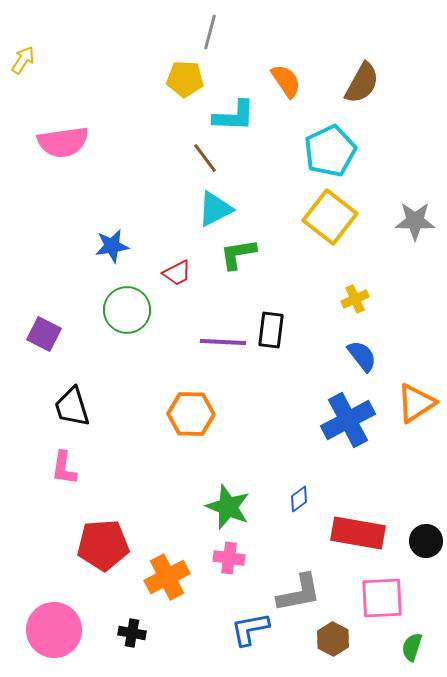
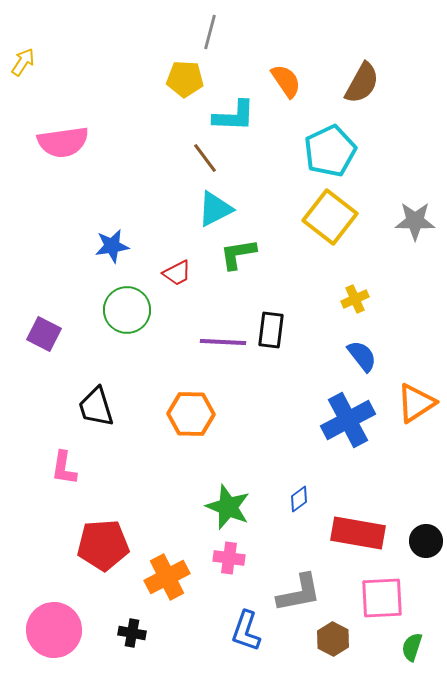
yellow arrow: moved 2 px down
black trapezoid: moved 24 px right
blue L-shape: moved 4 px left, 2 px down; rotated 60 degrees counterclockwise
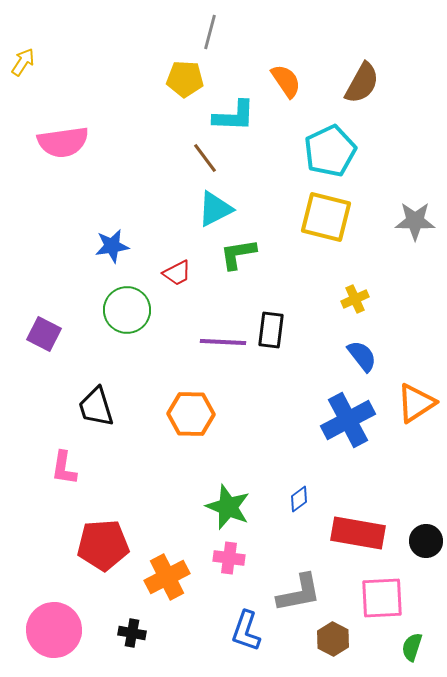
yellow square: moved 4 px left; rotated 24 degrees counterclockwise
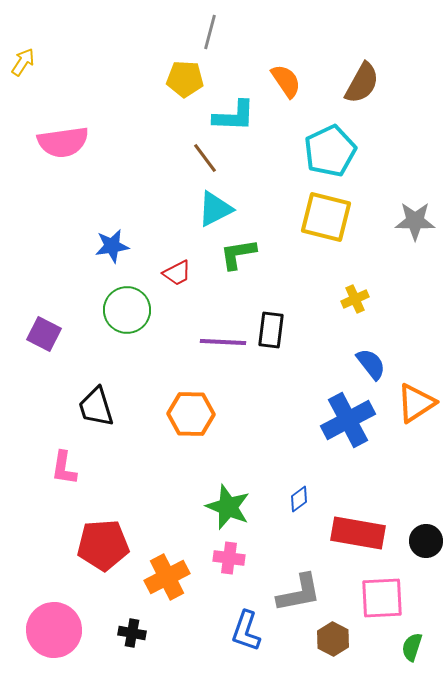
blue semicircle: moved 9 px right, 8 px down
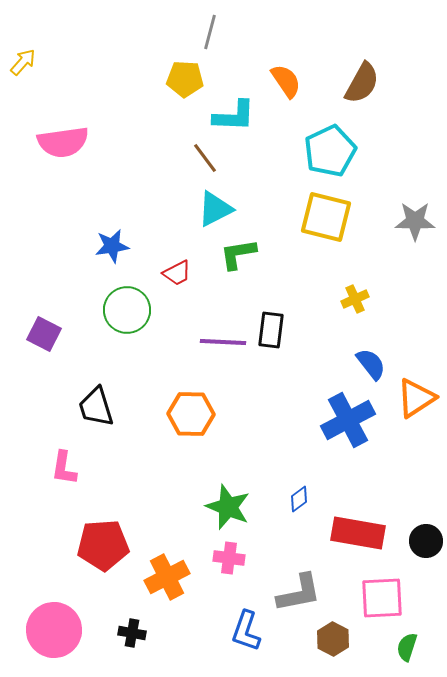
yellow arrow: rotated 8 degrees clockwise
orange triangle: moved 5 px up
green semicircle: moved 5 px left
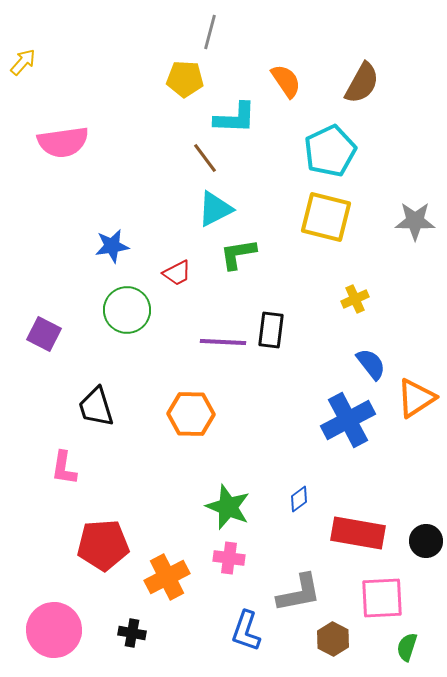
cyan L-shape: moved 1 px right, 2 px down
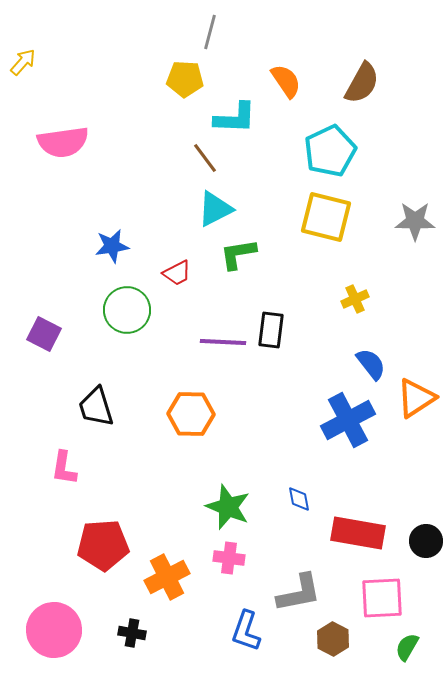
blue diamond: rotated 64 degrees counterclockwise
green semicircle: rotated 12 degrees clockwise
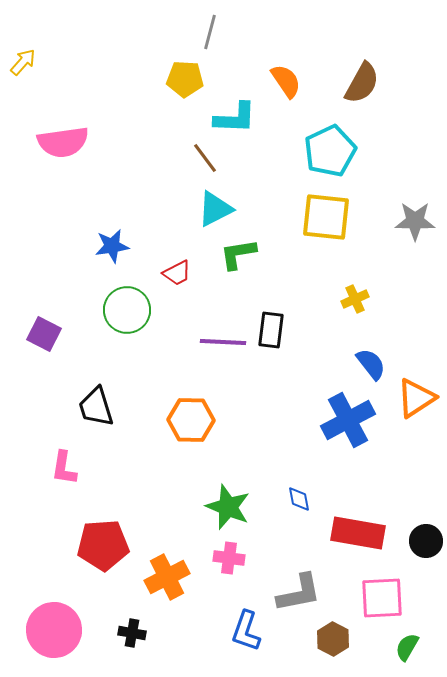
yellow square: rotated 8 degrees counterclockwise
orange hexagon: moved 6 px down
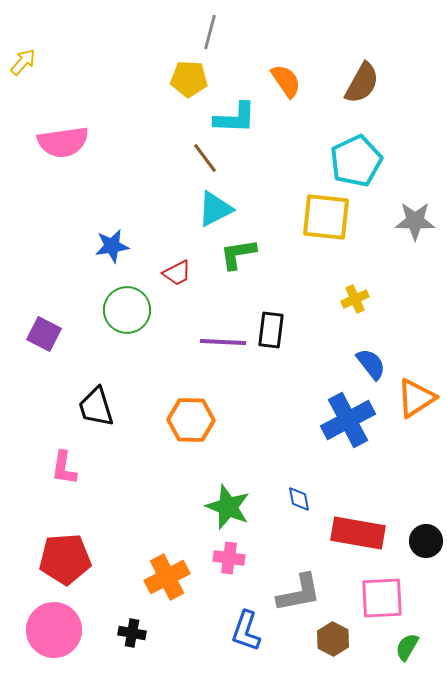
yellow pentagon: moved 4 px right
cyan pentagon: moved 26 px right, 10 px down
red pentagon: moved 38 px left, 14 px down
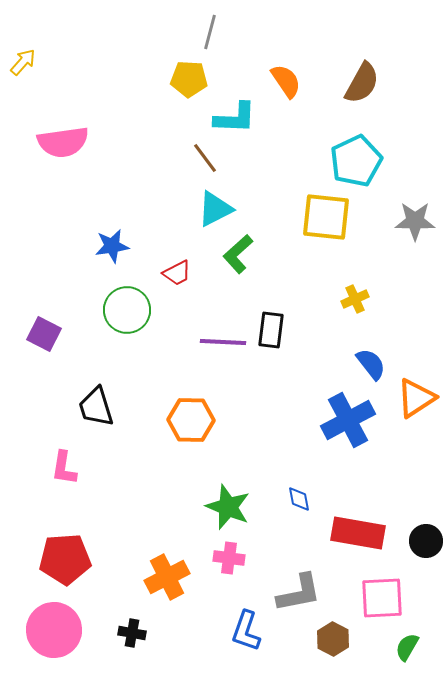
green L-shape: rotated 33 degrees counterclockwise
